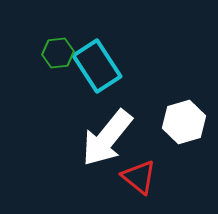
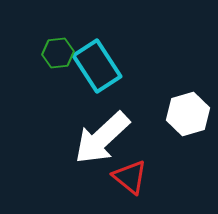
white hexagon: moved 4 px right, 8 px up
white arrow: moved 5 px left; rotated 8 degrees clockwise
red triangle: moved 9 px left
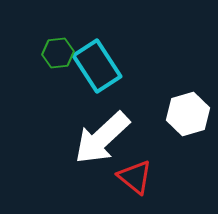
red triangle: moved 5 px right
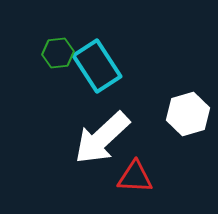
red triangle: rotated 36 degrees counterclockwise
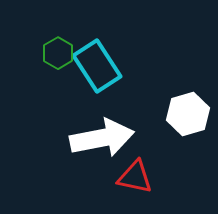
green hexagon: rotated 24 degrees counterclockwise
white arrow: rotated 148 degrees counterclockwise
red triangle: rotated 9 degrees clockwise
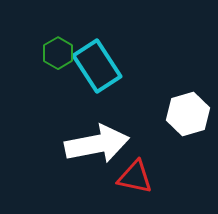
white arrow: moved 5 px left, 6 px down
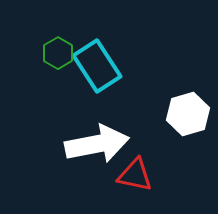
red triangle: moved 2 px up
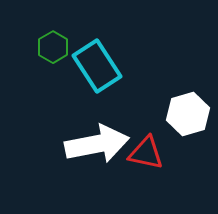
green hexagon: moved 5 px left, 6 px up
red triangle: moved 11 px right, 22 px up
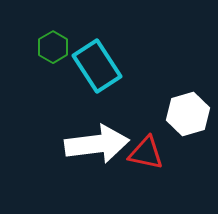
white arrow: rotated 4 degrees clockwise
